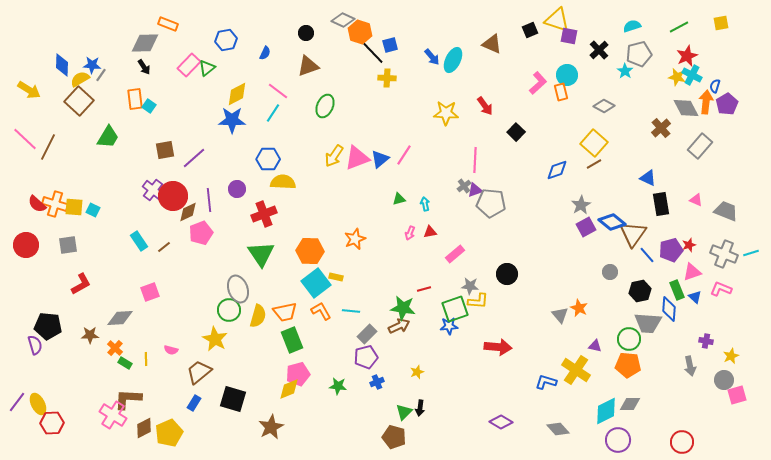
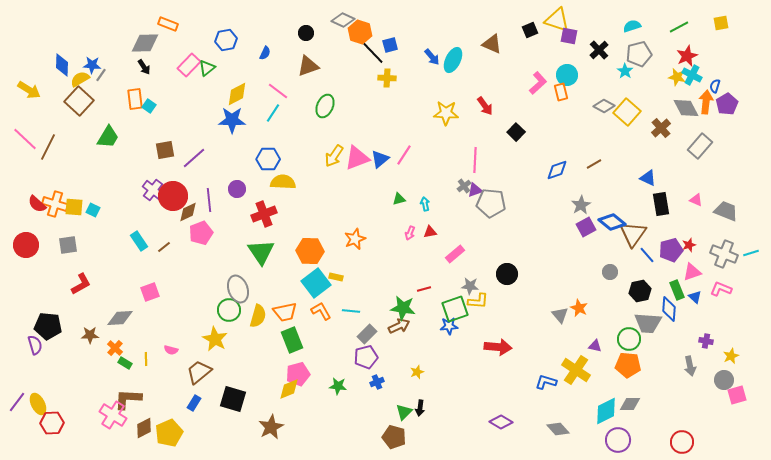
yellow square at (594, 143): moved 33 px right, 31 px up
green triangle at (261, 254): moved 2 px up
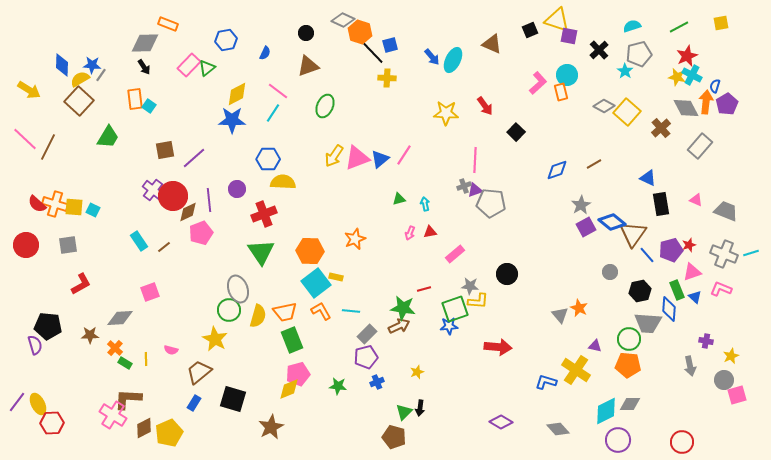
gray cross at (464, 186): rotated 16 degrees clockwise
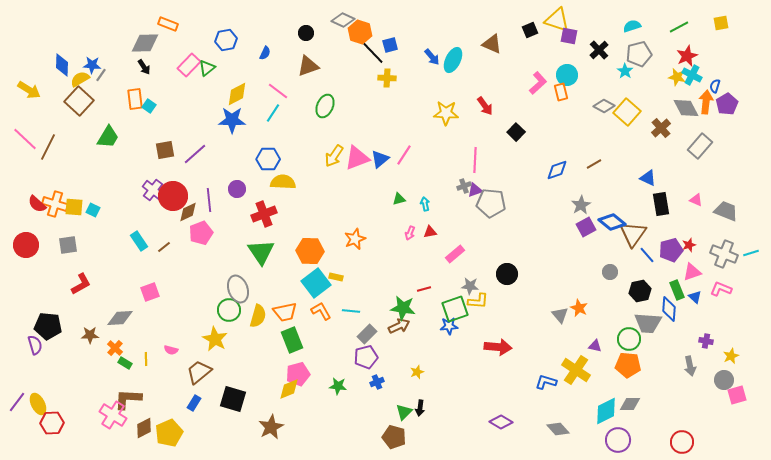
purple line at (194, 158): moved 1 px right, 4 px up
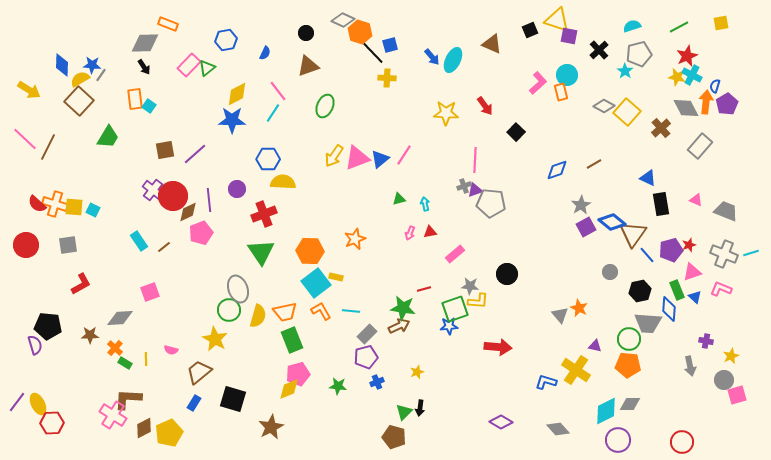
pink line at (278, 91): rotated 15 degrees clockwise
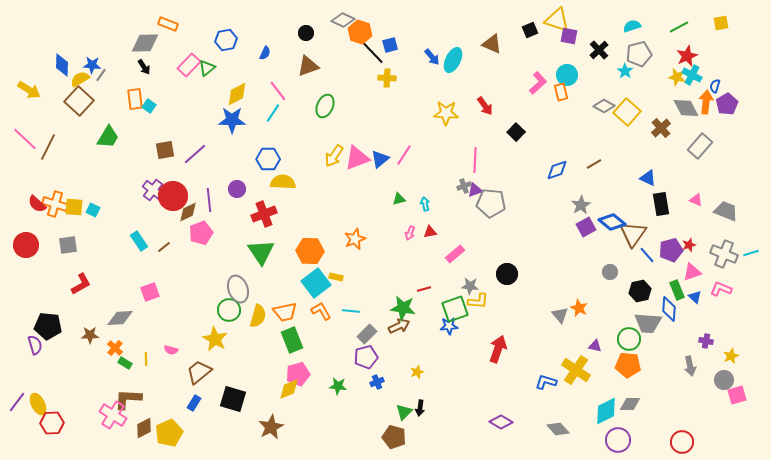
red arrow at (498, 347): moved 2 px down; rotated 76 degrees counterclockwise
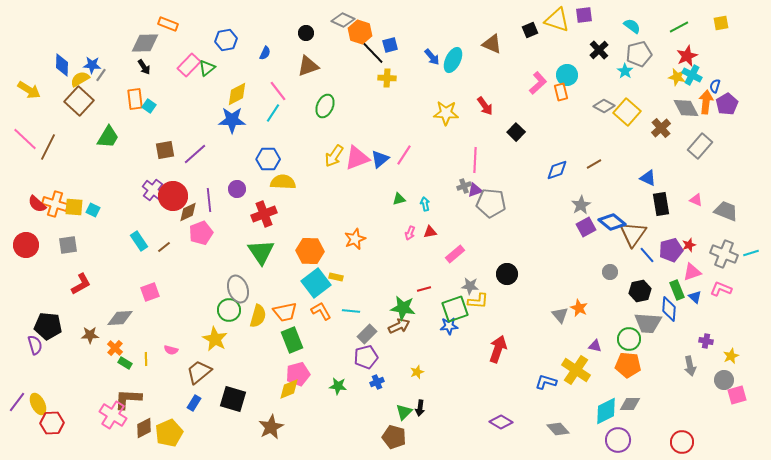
cyan semicircle at (632, 26): rotated 54 degrees clockwise
purple square at (569, 36): moved 15 px right, 21 px up; rotated 18 degrees counterclockwise
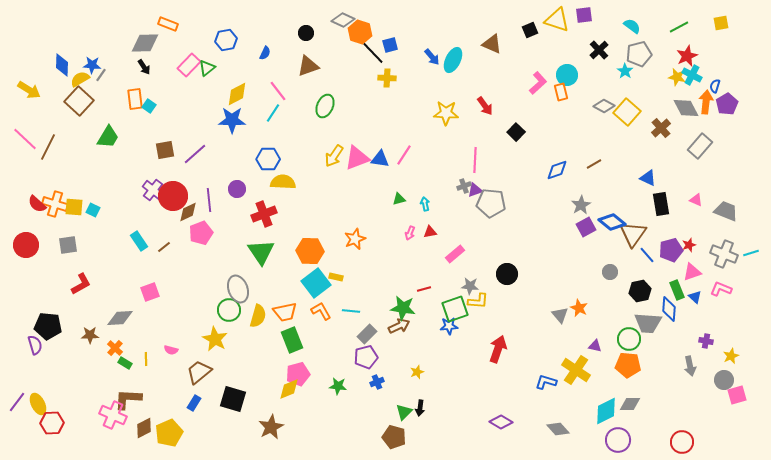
blue triangle at (380, 159): rotated 48 degrees clockwise
pink cross at (113, 415): rotated 8 degrees counterclockwise
